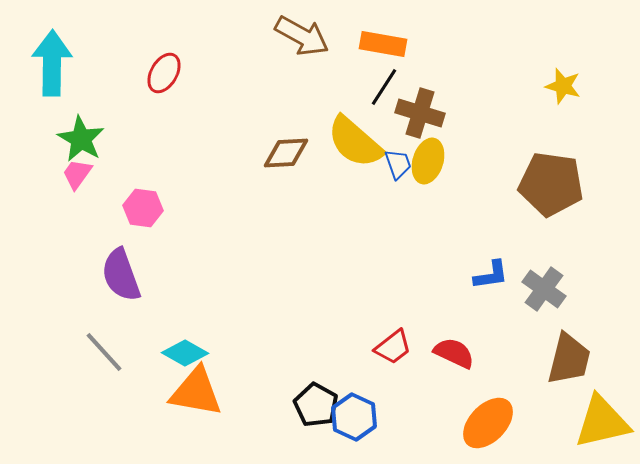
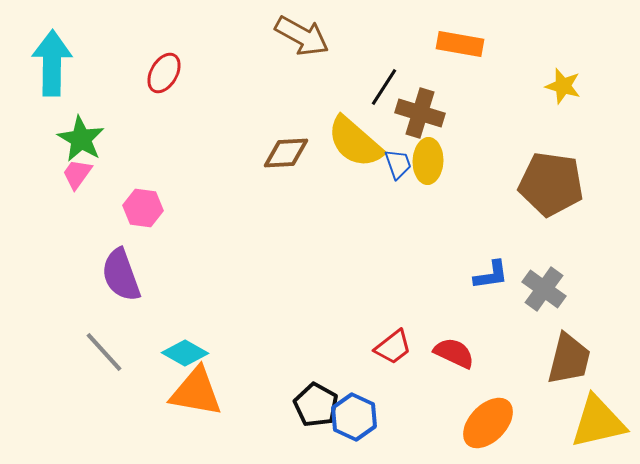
orange rectangle: moved 77 px right
yellow ellipse: rotated 15 degrees counterclockwise
yellow triangle: moved 4 px left
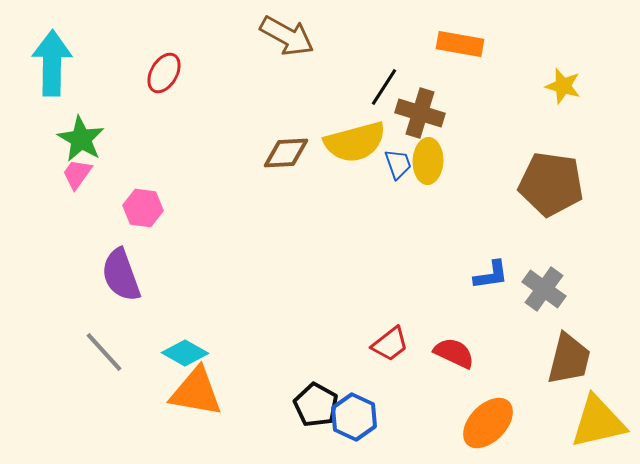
brown arrow: moved 15 px left
yellow semicircle: rotated 56 degrees counterclockwise
red trapezoid: moved 3 px left, 3 px up
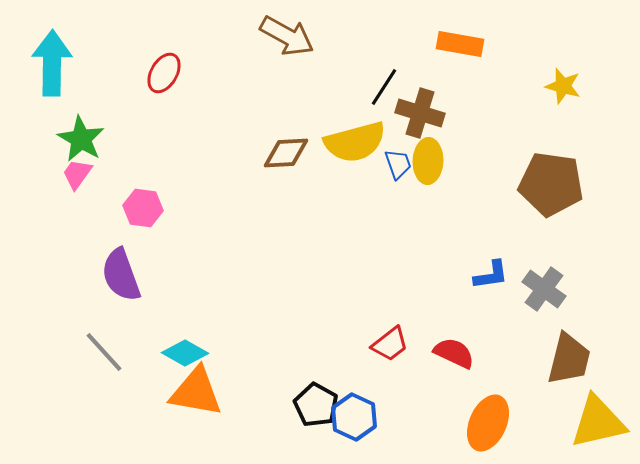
orange ellipse: rotated 20 degrees counterclockwise
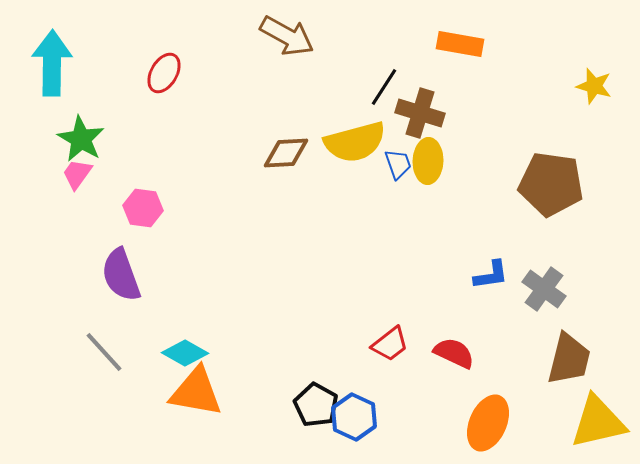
yellow star: moved 31 px right
